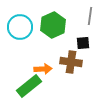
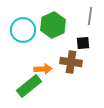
cyan circle: moved 3 px right, 3 px down
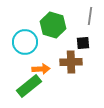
green hexagon: rotated 20 degrees counterclockwise
cyan circle: moved 2 px right, 12 px down
brown cross: rotated 10 degrees counterclockwise
orange arrow: moved 2 px left
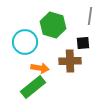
brown cross: moved 1 px left, 1 px up
orange arrow: moved 1 px left, 1 px up; rotated 12 degrees clockwise
green rectangle: moved 4 px right, 1 px down
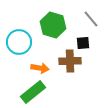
gray line: moved 1 px right, 3 px down; rotated 48 degrees counterclockwise
cyan circle: moved 6 px left
green rectangle: moved 5 px down
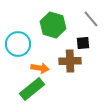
cyan circle: moved 1 px left, 2 px down
green rectangle: moved 1 px left, 3 px up
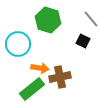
green hexagon: moved 5 px left, 5 px up
black square: moved 2 px up; rotated 32 degrees clockwise
brown cross: moved 10 px left, 16 px down; rotated 10 degrees counterclockwise
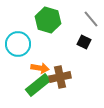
black square: moved 1 px right, 1 px down
green rectangle: moved 6 px right, 4 px up
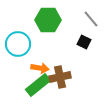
green hexagon: rotated 15 degrees counterclockwise
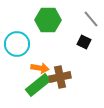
cyan circle: moved 1 px left
